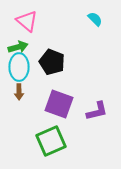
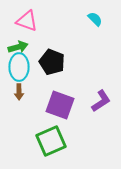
pink triangle: rotated 20 degrees counterclockwise
purple square: moved 1 px right, 1 px down
purple L-shape: moved 4 px right, 10 px up; rotated 20 degrees counterclockwise
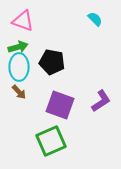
pink triangle: moved 4 px left
black pentagon: rotated 10 degrees counterclockwise
brown arrow: rotated 42 degrees counterclockwise
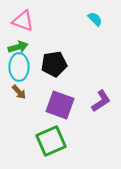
black pentagon: moved 2 px right, 2 px down; rotated 20 degrees counterclockwise
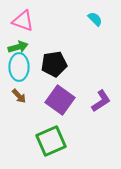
brown arrow: moved 4 px down
purple square: moved 5 px up; rotated 16 degrees clockwise
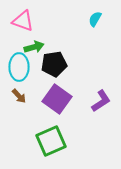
cyan semicircle: rotated 105 degrees counterclockwise
green arrow: moved 16 px right
purple square: moved 3 px left, 1 px up
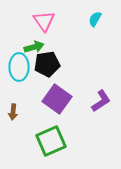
pink triangle: moved 21 px right; rotated 35 degrees clockwise
black pentagon: moved 7 px left
brown arrow: moved 6 px left, 16 px down; rotated 49 degrees clockwise
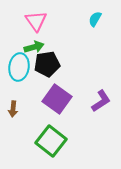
pink triangle: moved 8 px left
cyan ellipse: rotated 8 degrees clockwise
brown arrow: moved 3 px up
green square: rotated 28 degrees counterclockwise
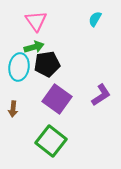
purple L-shape: moved 6 px up
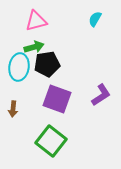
pink triangle: rotated 50 degrees clockwise
purple square: rotated 16 degrees counterclockwise
